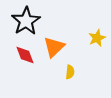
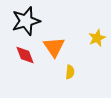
black star: rotated 16 degrees clockwise
orange triangle: rotated 20 degrees counterclockwise
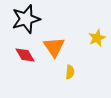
black star: moved 2 px up
red diamond: rotated 10 degrees counterclockwise
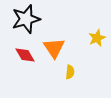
orange triangle: moved 1 px down
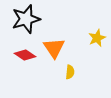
red diamond: rotated 25 degrees counterclockwise
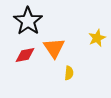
black star: moved 2 px right, 2 px down; rotated 20 degrees counterclockwise
red diamond: rotated 45 degrees counterclockwise
yellow semicircle: moved 1 px left, 1 px down
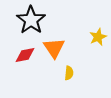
black star: moved 3 px right, 1 px up
yellow star: moved 1 px right, 1 px up
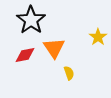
yellow star: rotated 12 degrees counterclockwise
yellow semicircle: rotated 24 degrees counterclockwise
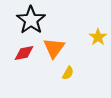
orange triangle: rotated 10 degrees clockwise
red diamond: moved 1 px left, 2 px up
yellow semicircle: moved 1 px left; rotated 48 degrees clockwise
